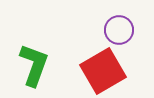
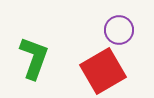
green L-shape: moved 7 px up
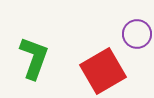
purple circle: moved 18 px right, 4 px down
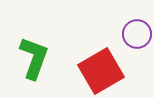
red square: moved 2 px left
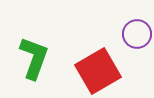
red square: moved 3 px left
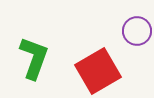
purple circle: moved 3 px up
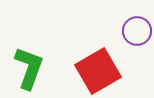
green L-shape: moved 5 px left, 10 px down
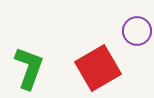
red square: moved 3 px up
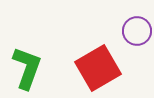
green L-shape: moved 2 px left
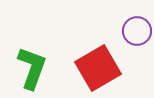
green L-shape: moved 5 px right
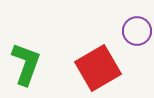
green L-shape: moved 6 px left, 4 px up
